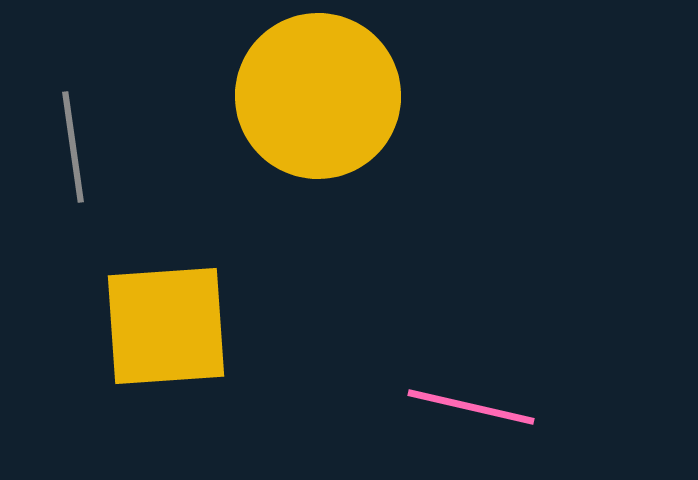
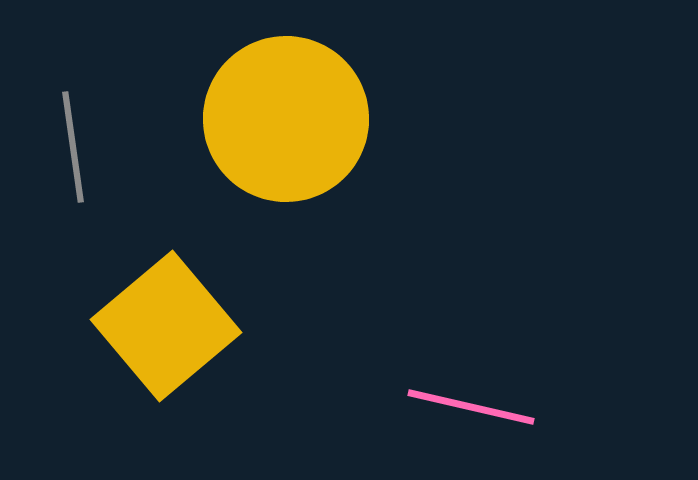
yellow circle: moved 32 px left, 23 px down
yellow square: rotated 36 degrees counterclockwise
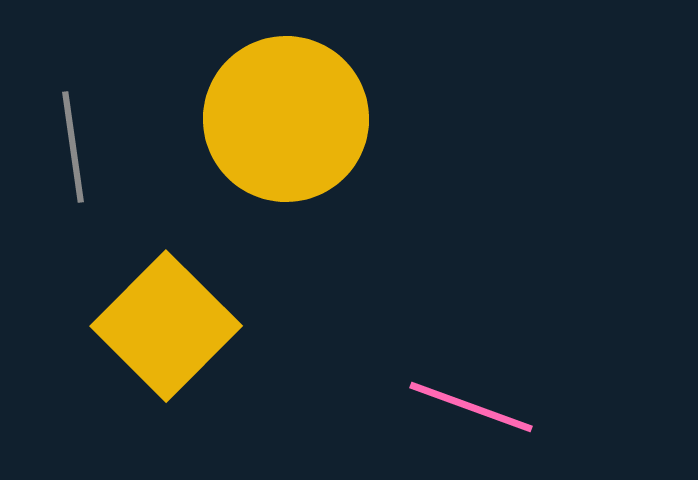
yellow square: rotated 5 degrees counterclockwise
pink line: rotated 7 degrees clockwise
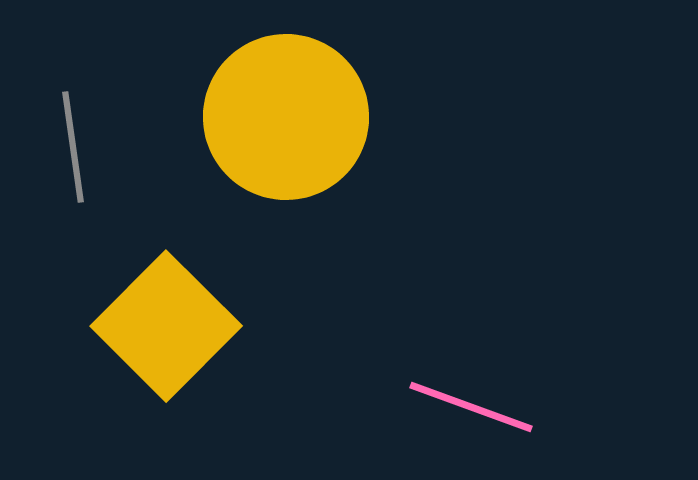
yellow circle: moved 2 px up
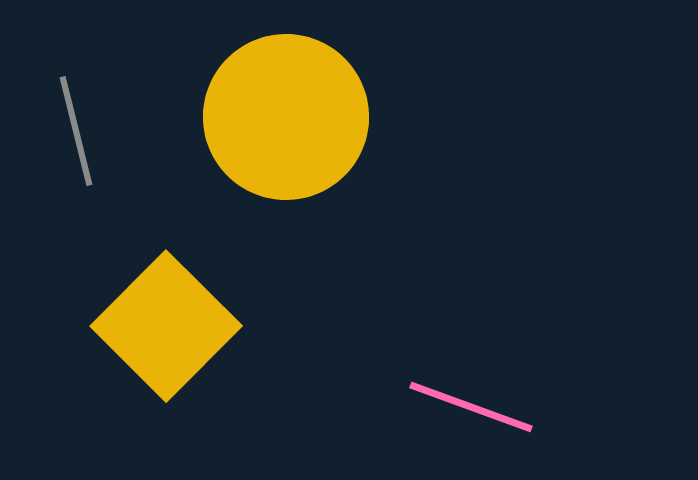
gray line: moved 3 px right, 16 px up; rotated 6 degrees counterclockwise
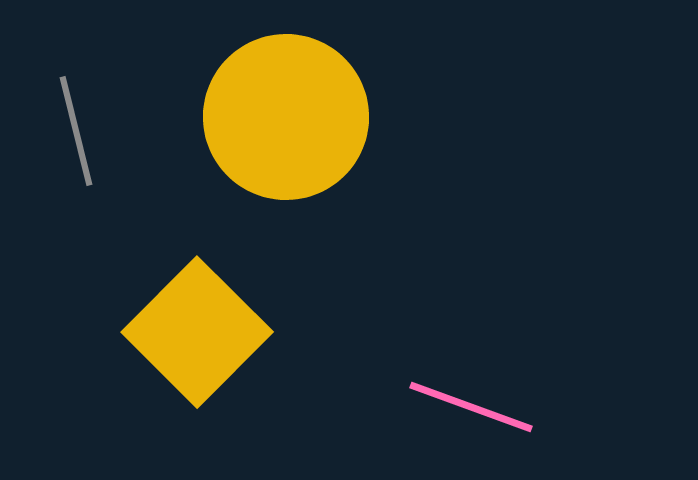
yellow square: moved 31 px right, 6 px down
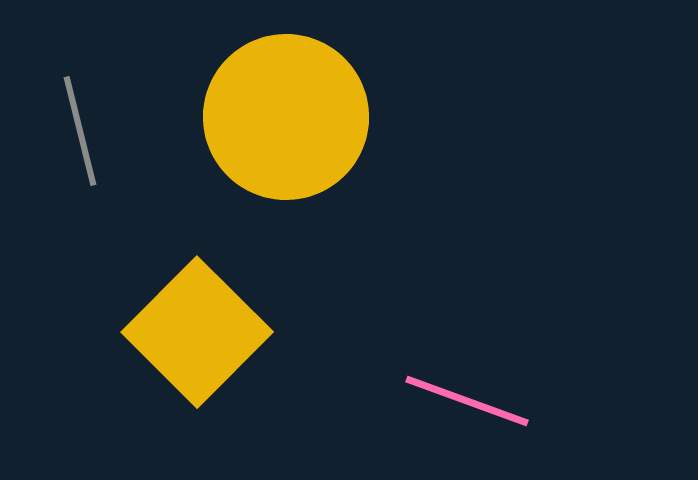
gray line: moved 4 px right
pink line: moved 4 px left, 6 px up
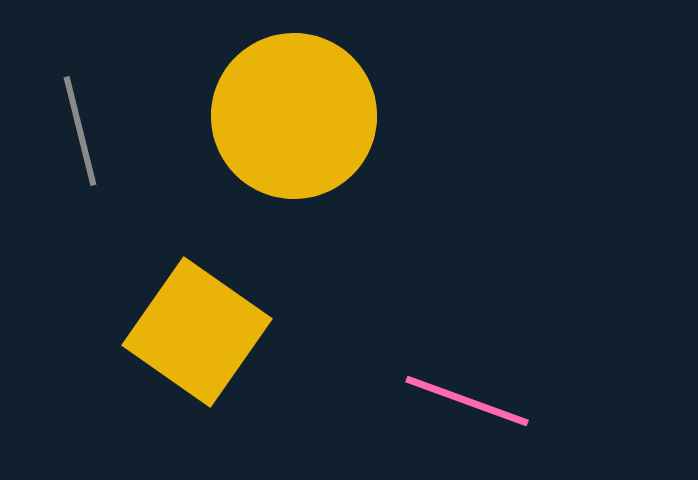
yellow circle: moved 8 px right, 1 px up
yellow square: rotated 10 degrees counterclockwise
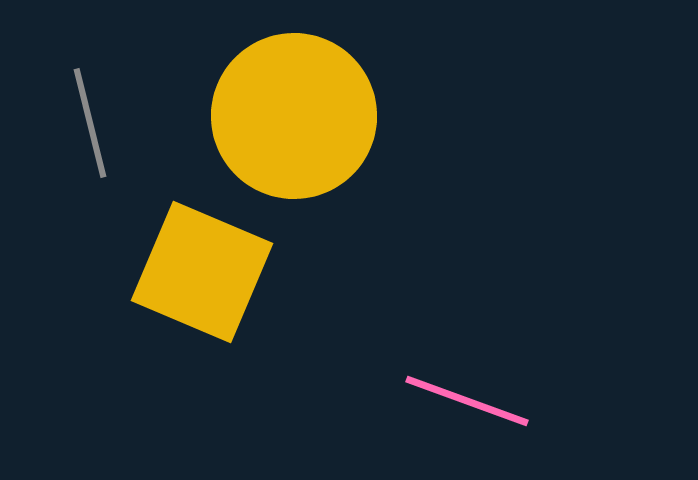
gray line: moved 10 px right, 8 px up
yellow square: moved 5 px right, 60 px up; rotated 12 degrees counterclockwise
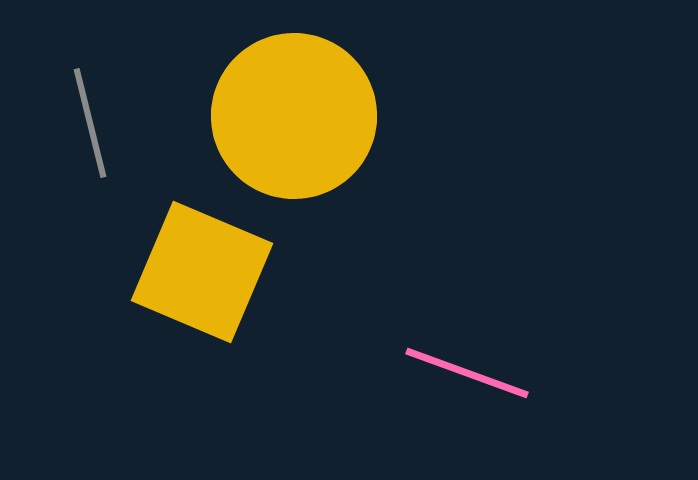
pink line: moved 28 px up
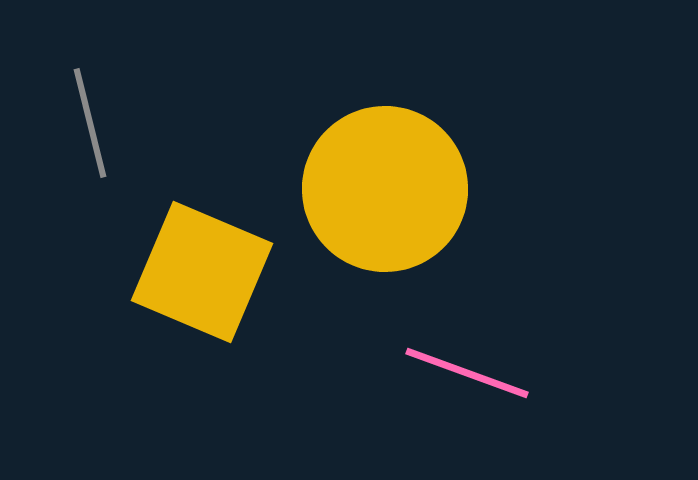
yellow circle: moved 91 px right, 73 px down
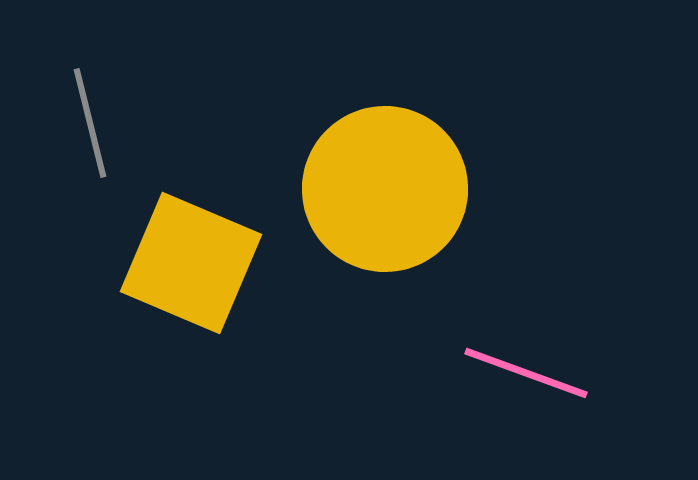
yellow square: moved 11 px left, 9 px up
pink line: moved 59 px right
